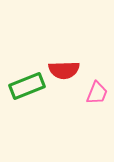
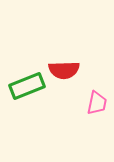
pink trapezoid: moved 10 px down; rotated 10 degrees counterclockwise
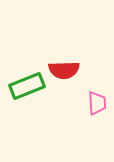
pink trapezoid: rotated 15 degrees counterclockwise
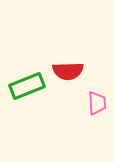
red semicircle: moved 4 px right, 1 px down
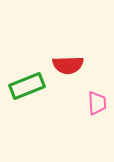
red semicircle: moved 6 px up
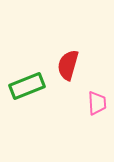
red semicircle: rotated 108 degrees clockwise
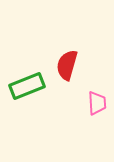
red semicircle: moved 1 px left
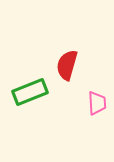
green rectangle: moved 3 px right, 6 px down
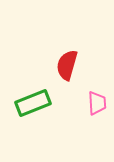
green rectangle: moved 3 px right, 11 px down
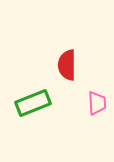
red semicircle: rotated 16 degrees counterclockwise
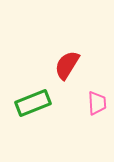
red semicircle: rotated 32 degrees clockwise
